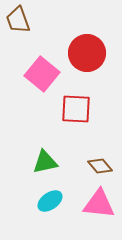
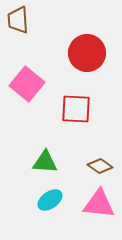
brown trapezoid: rotated 16 degrees clockwise
pink square: moved 15 px left, 10 px down
green triangle: rotated 16 degrees clockwise
brown diamond: rotated 15 degrees counterclockwise
cyan ellipse: moved 1 px up
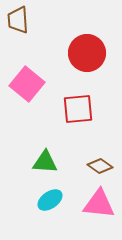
red square: moved 2 px right; rotated 8 degrees counterclockwise
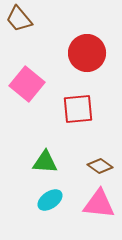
brown trapezoid: moved 1 px right, 1 px up; rotated 36 degrees counterclockwise
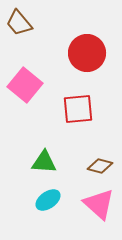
brown trapezoid: moved 4 px down
pink square: moved 2 px left, 1 px down
green triangle: moved 1 px left
brown diamond: rotated 20 degrees counterclockwise
cyan ellipse: moved 2 px left
pink triangle: rotated 36 degrees clockwise
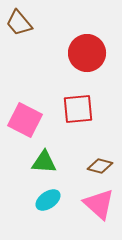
pink square: moved 35 px down; rotated 12 degrees counterclockwise
